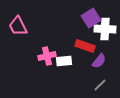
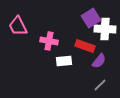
pink cross: moved 2 px right, 15 px up; rotated 24 degrees clockwise
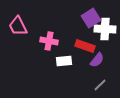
purple semicircle: moved 2 px left, 1 px up
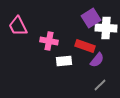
white cross: moved 1 px right, 1 px up
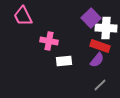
purple square: rotated 12 degrees counterclockwise
pink trapezoid: moved 5 px right, 10 px up
red rectangle: moved 15 px right
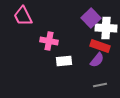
gray line: rotated 32 degrees clockwise
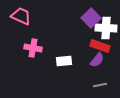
pink trapezoid: moved 2 px left; rotated 140 degrees clockwise
pink cross: moved 16 px left, 7 px down
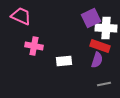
purple square: rotated 18 degrees clockwise
pink cross: moved 1 px right, 2 px up
purple semicircle: rotated 21 degrees counterclockwise
gray line: moved 4 px right, 1 px up
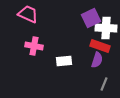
pink trapezoid: moved 7 px right, 2 px up
gray line: rotated 56 degrees counterclockwise
